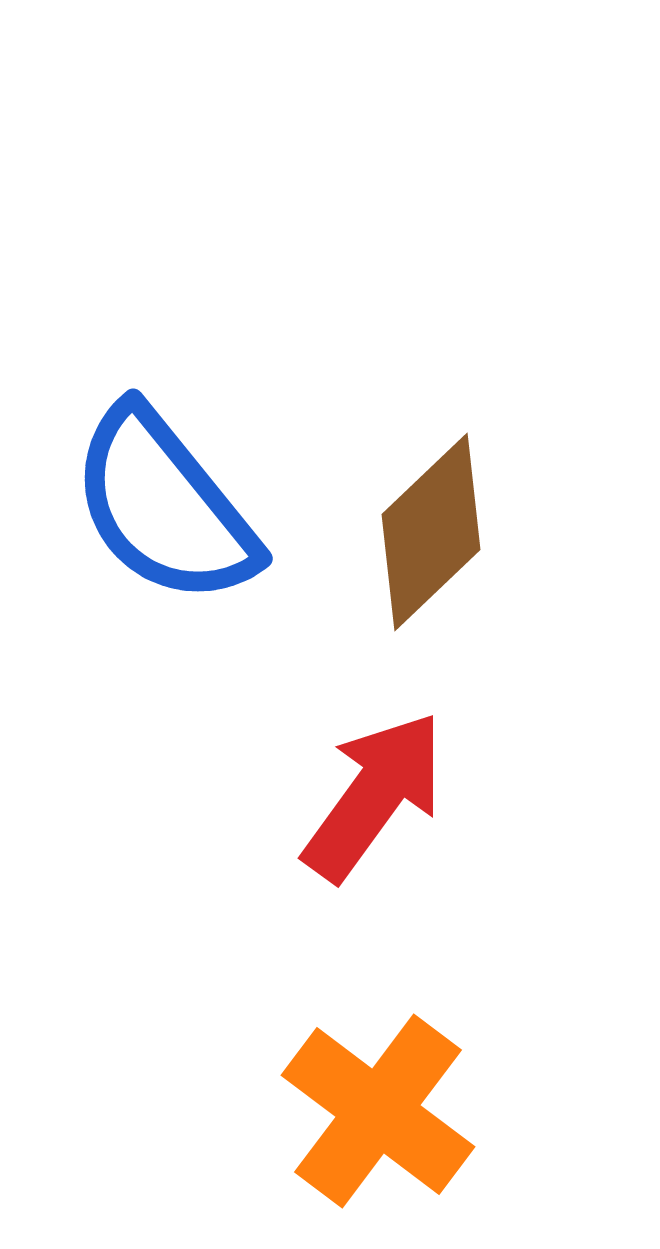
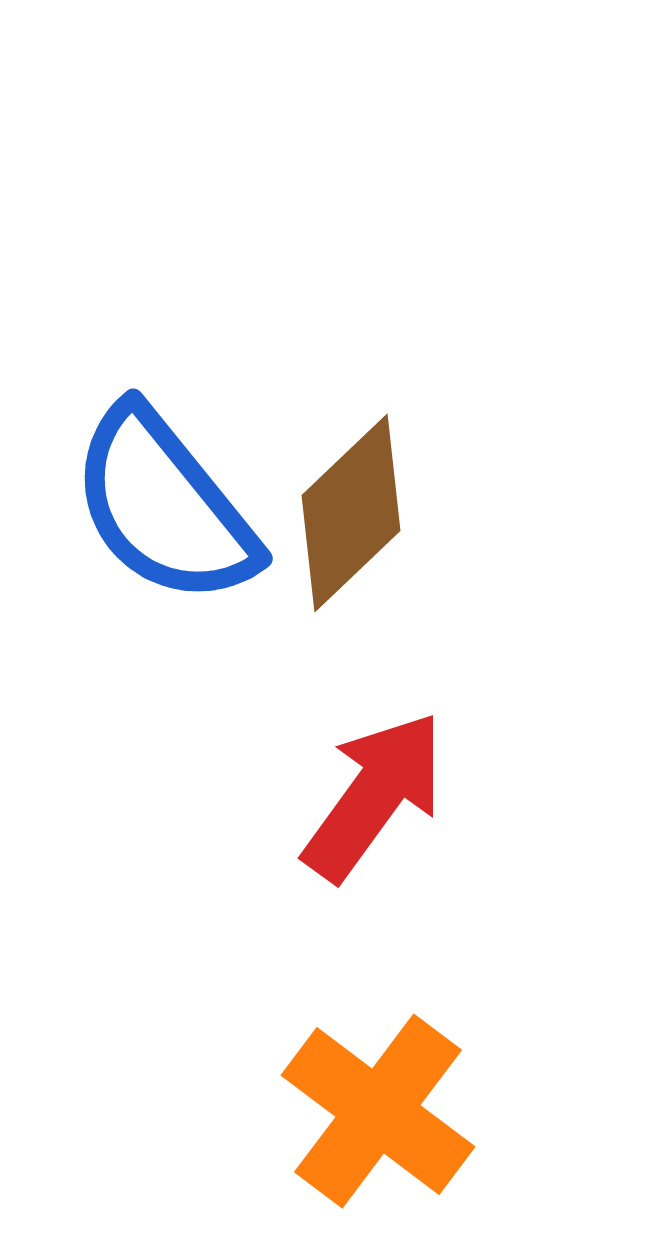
brown diamond: moved 80 px left, 19 px up
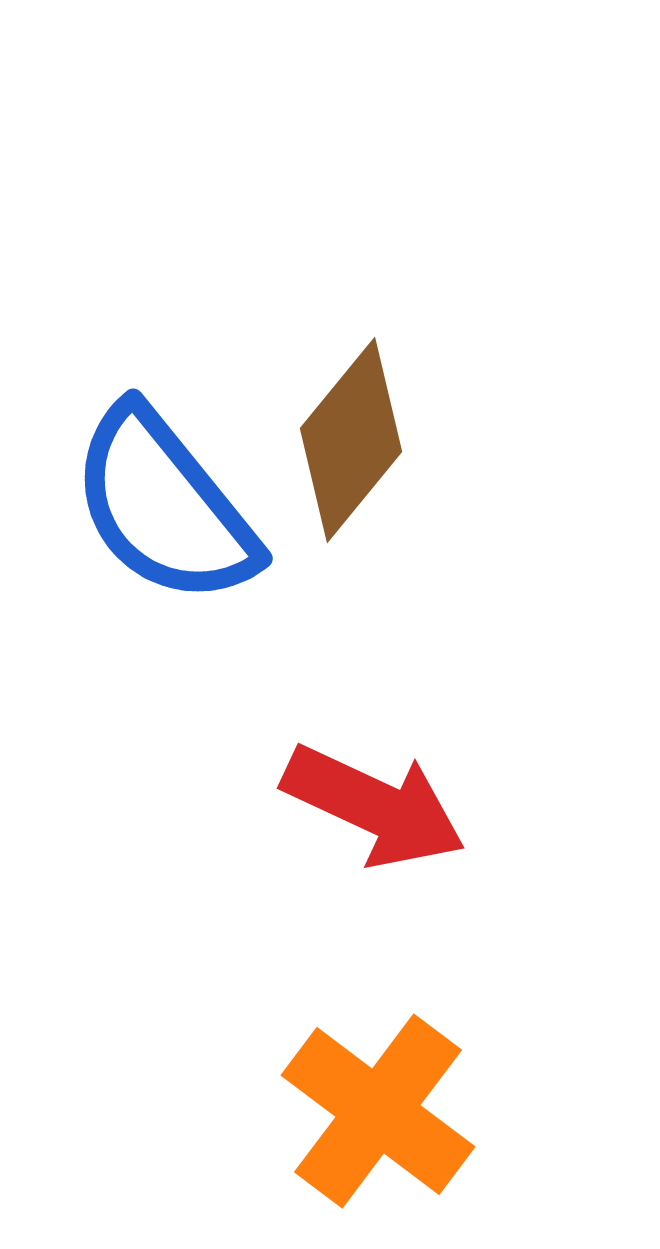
brown diamond: moved 73 px up; rotated 7 degrees counterclockwise
red arrow: moved 10 px down; rotated 79 degrees clockwise
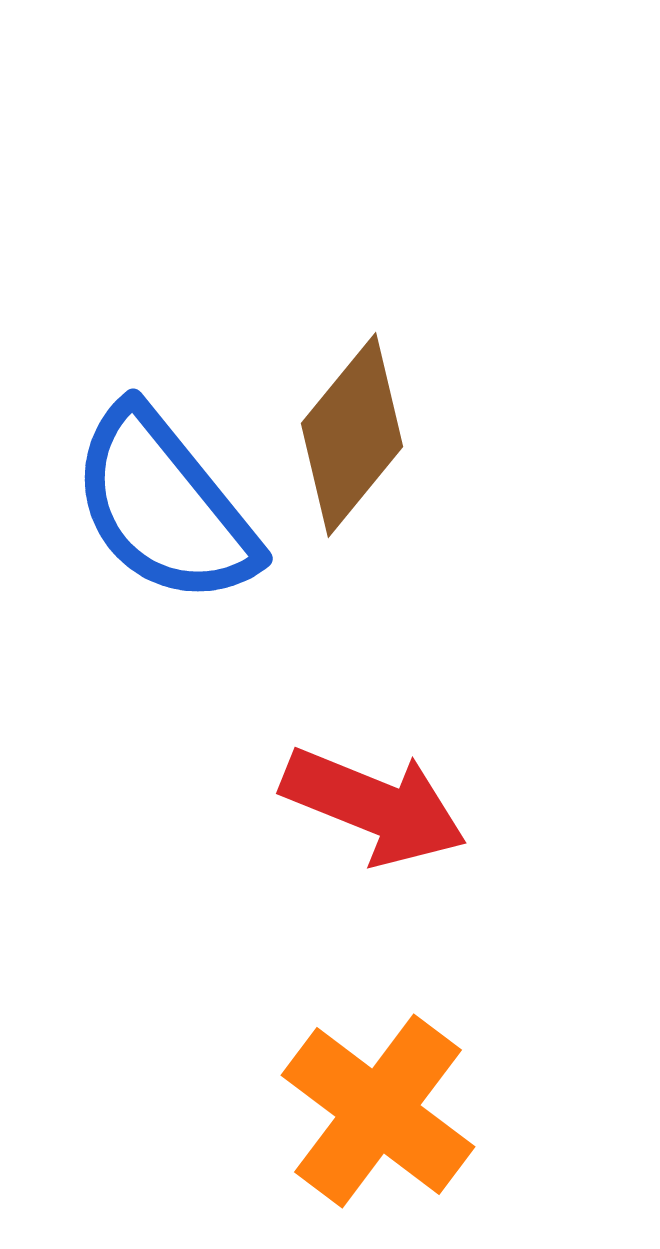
brown diamond: moved 1 px right, 5 px up
red arrow: rotated 3 degrees counterclockwise
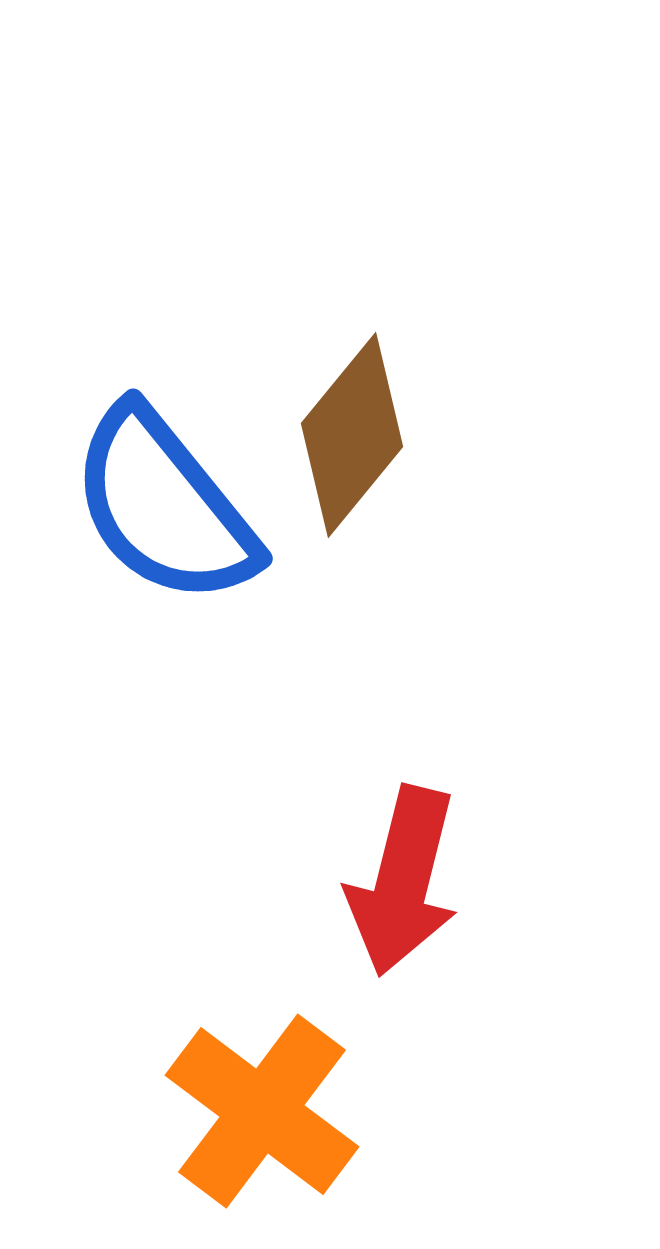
red arrow: moved 29 px right, 75 px down; rotated 82 degrees clockwise
orange cross: moved 116 px left
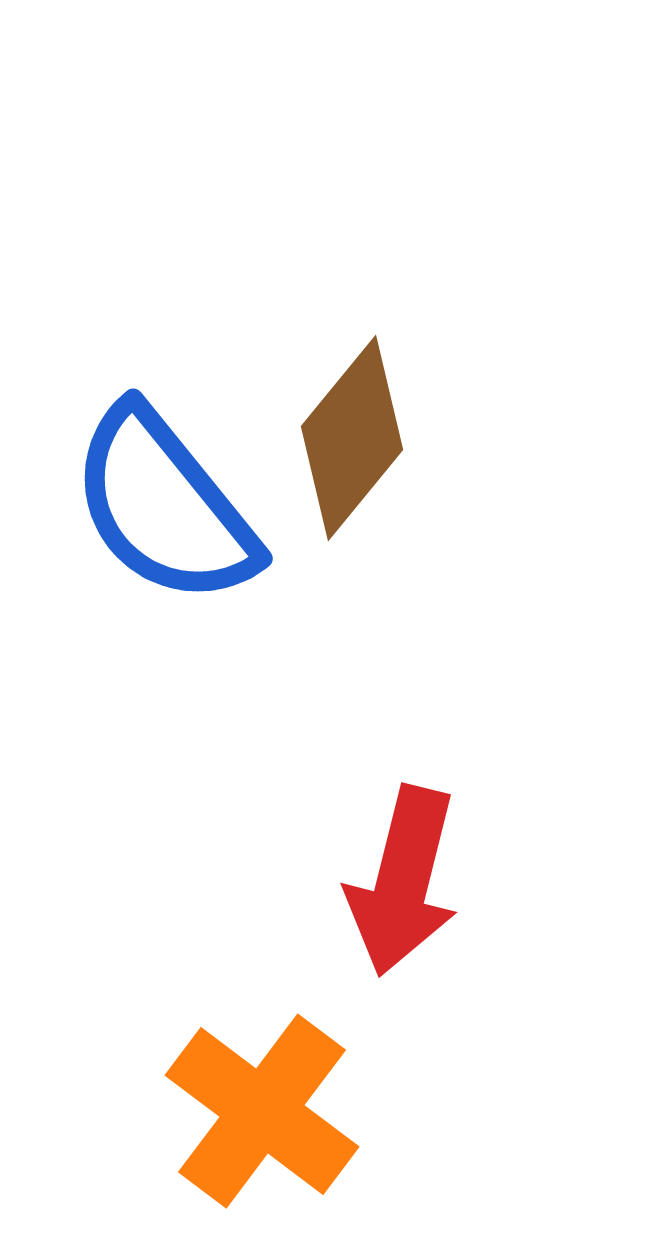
brown diamond: moved 3 px down
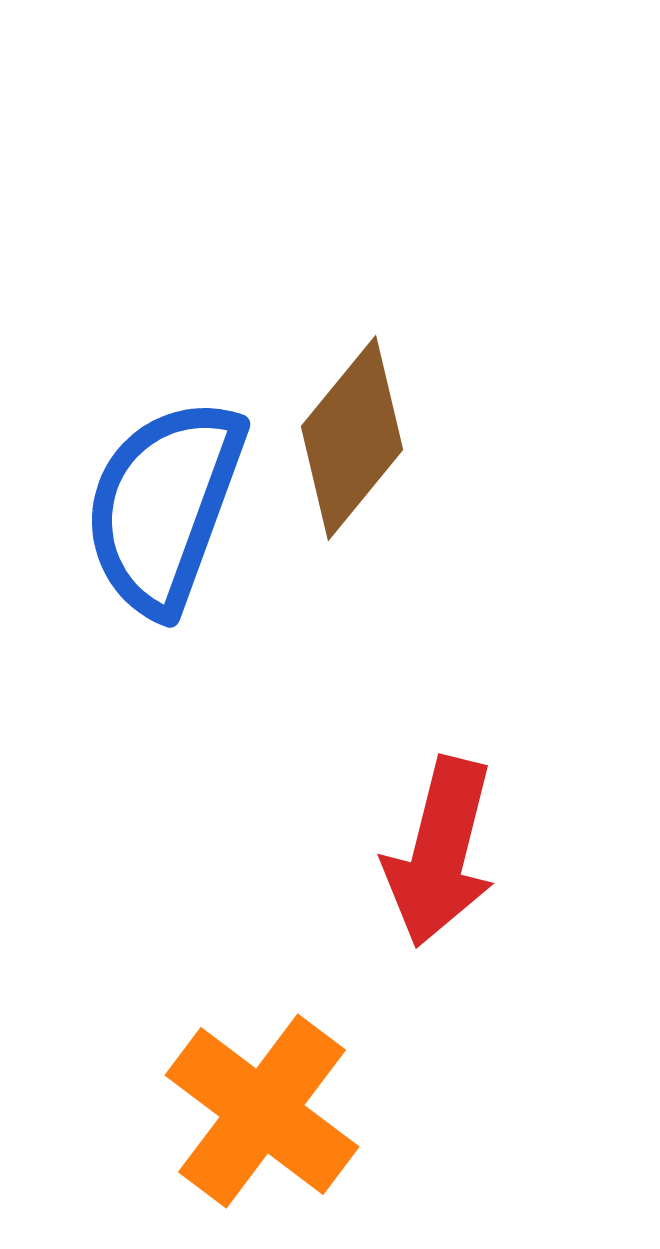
blue semicircle: rotated 59 degrees clockwise
red arrow: moved 37 px right, 29 px up
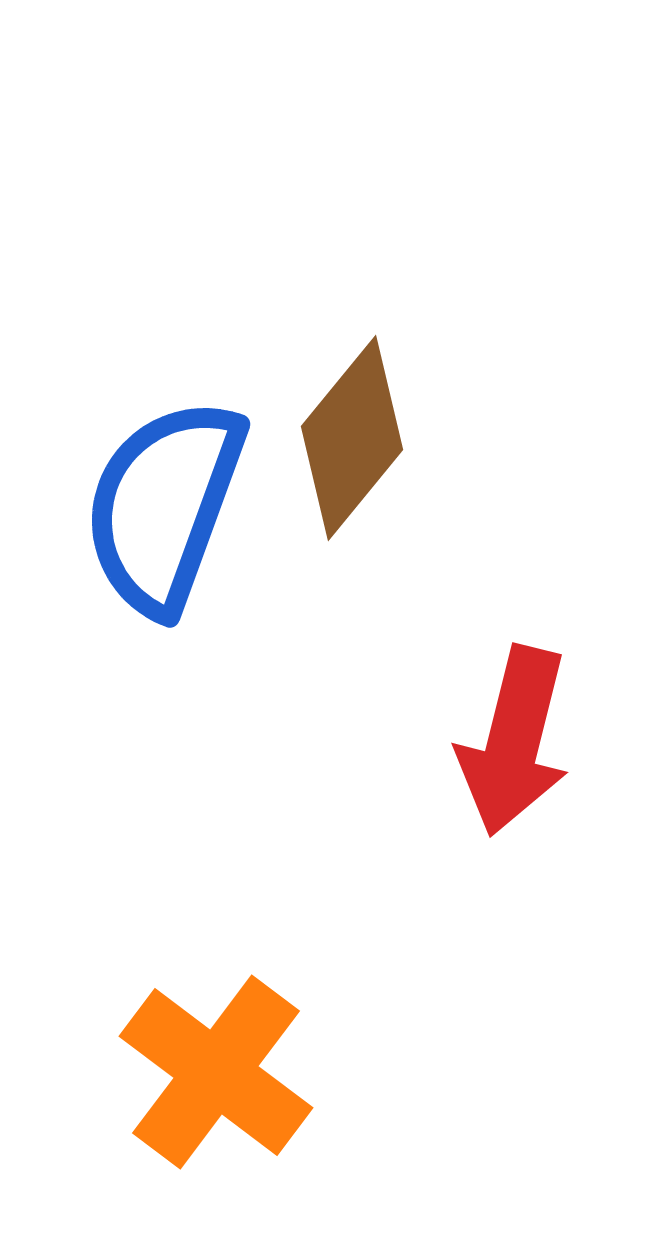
red arrow: moved 74 px right, 111 px up
orange cross: moved 46 px left, 39 px up
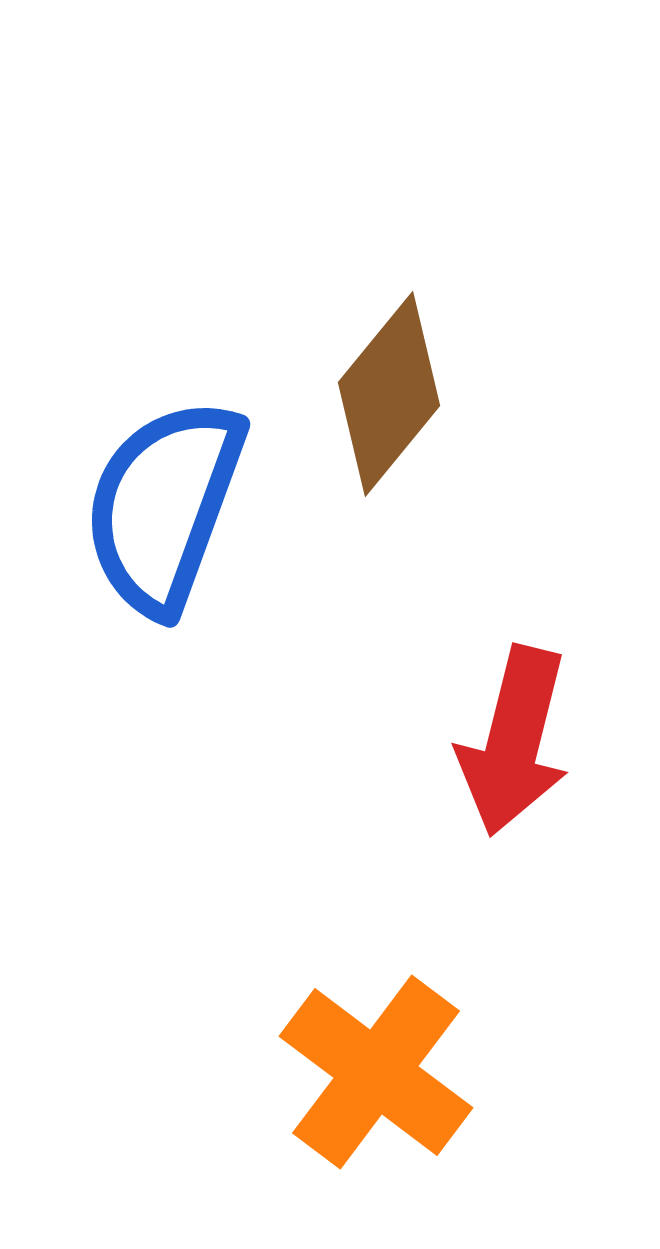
brown diamond: moved 37 px right, 44 px up
orange cross: moved 160 px right
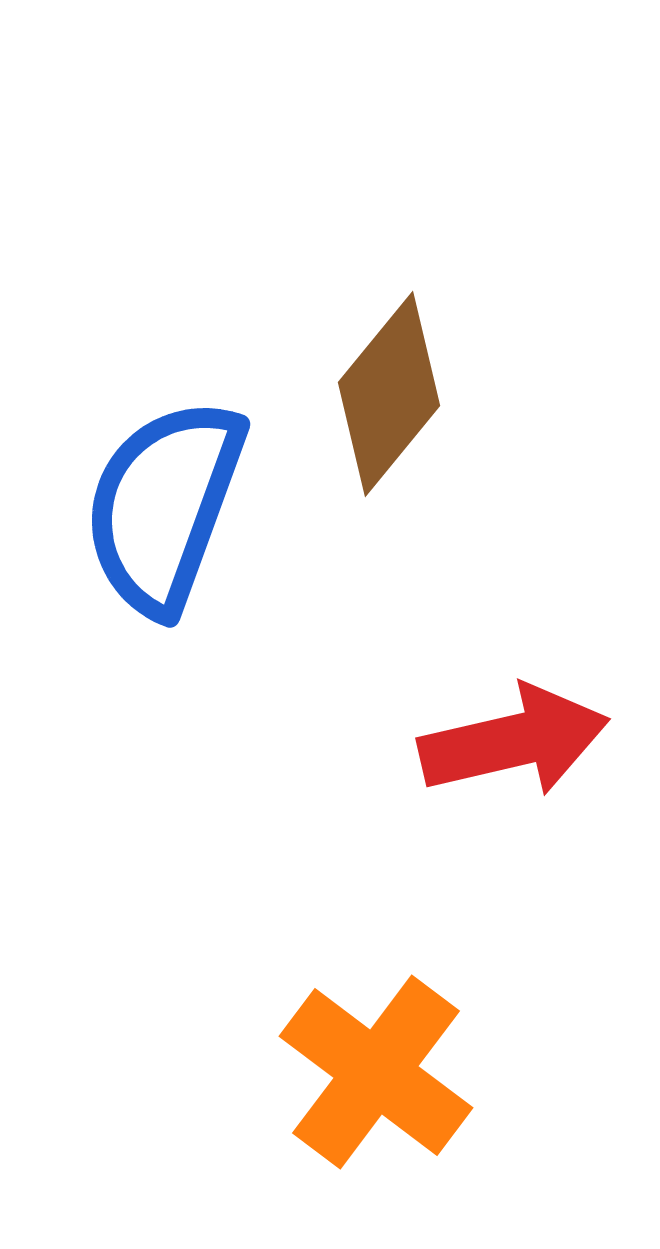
red arrow: rotated 117 degrees counterclockwise
